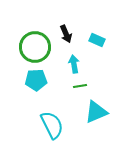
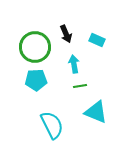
cyan triangle: rotated 45 degrees clockwise
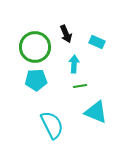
cyan rectangle: moved 2 px down
cyan arrow: rotated 12 degrees clockwise
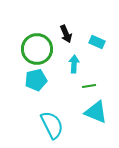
green circle: moved 2 px right, 2 px down
cyan pentagon: rotated 10 degrees counterclockwise
green line: moved 9 px right
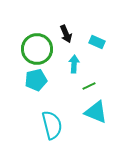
green line: rotated 16 degrees counterclockwise
cyan semicircle: rotated 12 degrees clockwise
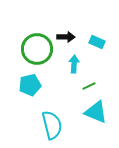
black arrow: moved 3 px down; rotated 66 degrees counterclockwise
cyan pentagon: moved 6 px left, 5 px down
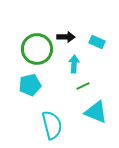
green line: moved 6 px left
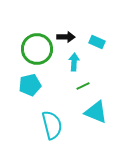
cyan arrow: moved 2 px up
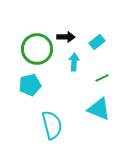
cyan rectangle: rotated 63 degrees counterclockwise
green line: moved 19 px right, 8 px up
cyan triangle: moved 3 px right, 3 px up
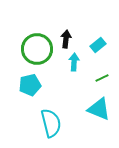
black arrow: moved 2 px down; rotated 84 degrees counterclockwise
cyan rectangle: moved 1 px right, 3 px down
cyan semicircle: moved 1 px left, 2 px up
